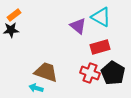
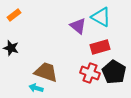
black star: moved 18 px down; rotated 21 degrees clockwise
black pentagon: moved 1 px right, 1 px up
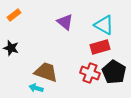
cyan triangle: moved 3 px right, 8 px down
purple triangle: moved 13 px left, 4 px up
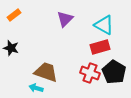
purple triangle: moved 3 px up; rotated 36 degrees clockwise
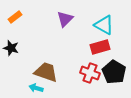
orange rectangle: moved 1 px right, 2 px down
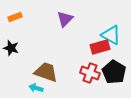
orange rectangle: rotated 16 degrees clockwise
cyan triangle: moved 7 px right, 10 px down
